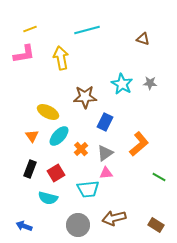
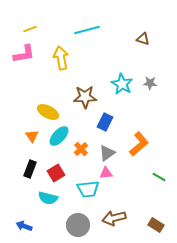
gray triangle: moved 2 px right
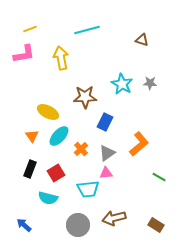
brown triangle: moved 1 px left, 1 px down
blue arrow: moved 1 px up; rotated 21 degrees clockwise
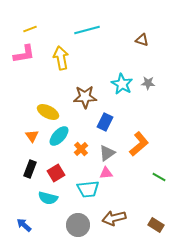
gray star: moved 2 px left
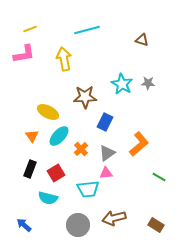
yellow arrow: moved 3 px right, 1 px down
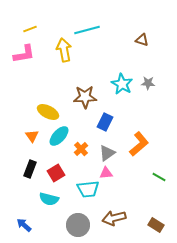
yellow arrow: moved 9 px up
cyan semicircle: moved 1 px right, 1 px down
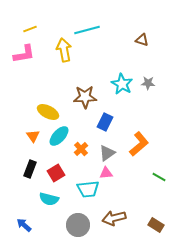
orange triangle: moved 1 px right
